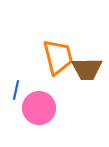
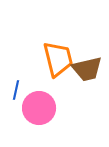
orange trapezoid: moved 2 px down
brown trapezoid: rotated 12 degrees counterclockwise
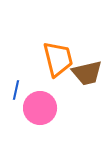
brown trapezoid: moved 4 px down
pink circle: moved 1 px right
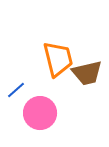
blue line: rotated 36 degrees clockwise
pink circle: moved 5 px down
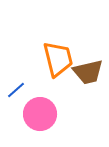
brown trapezoid: moved 1 px right, 1 px up
pink circle: moved 1 px down
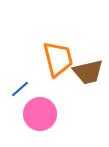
blue line: moved 4 px right, 1 px up
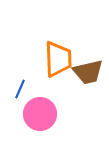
orange trapezoid: rotated 12 degrees clockwise
blue line: rotated 24 degrees counterclockwise
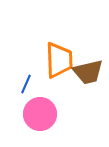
orange trapezoid: moved 1 px right, 1 px down
blue line: moved 6 px right, 5 px up
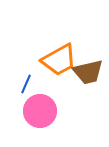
orange trapezoid: rotated 63 degrees clockwise
pink circle: moved 3 px up
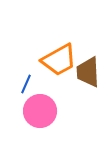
brown trapezoid: rotated 100 degrees clockwise
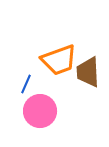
orange trapezoid: rotated 9 degrees clockwise
